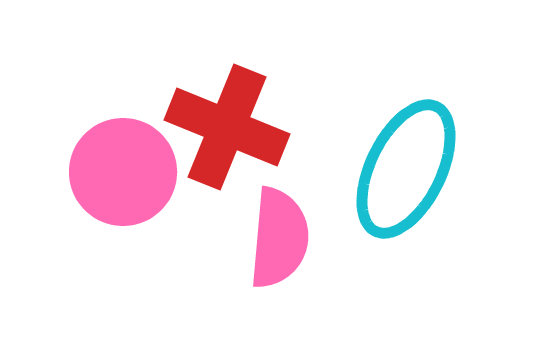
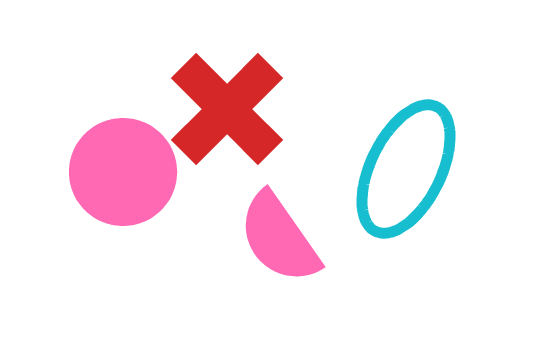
red cross: moved 18 px up; rotated 23 degrees clockwise
pink semicircle: rotated 140 degrees clockwise
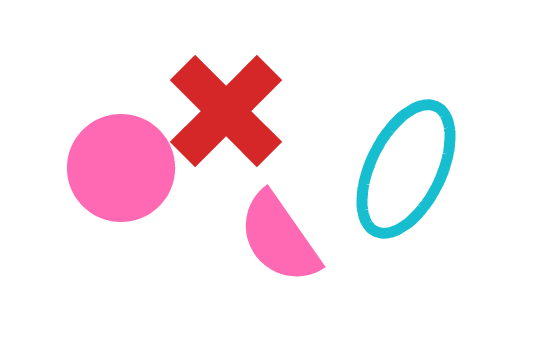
red cross: moved 1 px left, 2 px down
pink circle: moved 2 px left, 4 px up
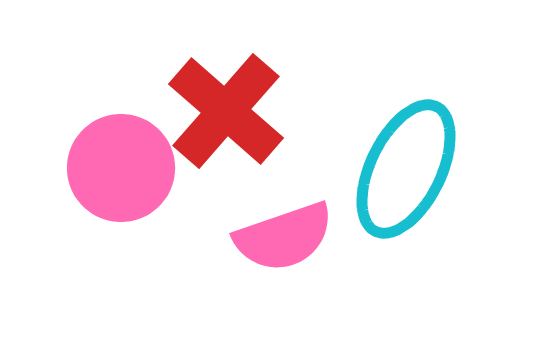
red cross: rotated 4 degrees counterclockwise
pink semicircle: moved 5 px right, 1 px up; rotated 74 degrees counterclockwise
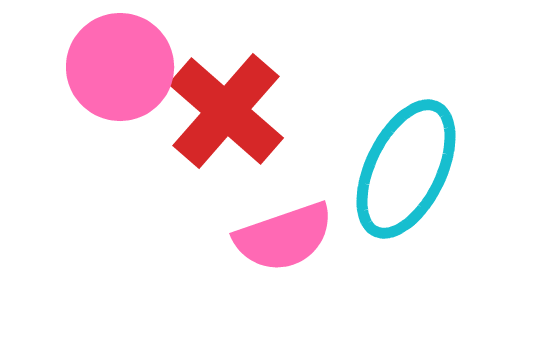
pink circle: moved 1 px left, 101 px up
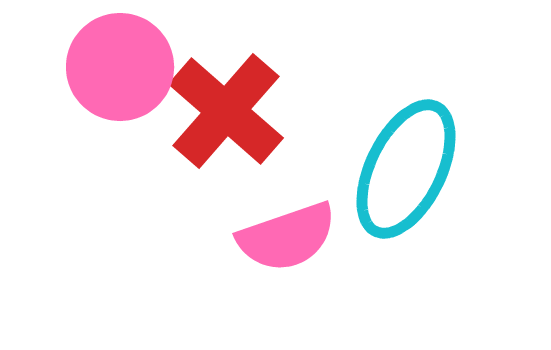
pink semicircle: moved 3 px right
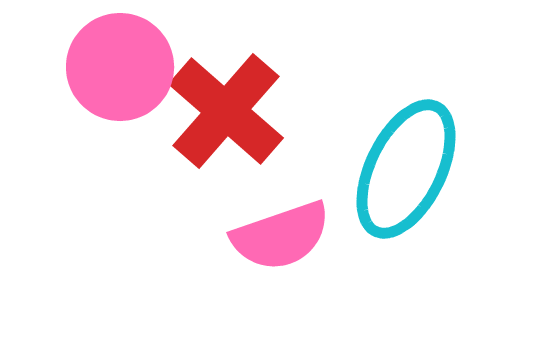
pink semicircle: moved 6 px left, 1 px up
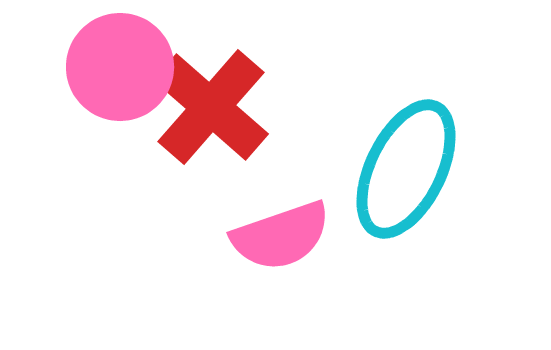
red cross: moved 15 px left, 4 px up
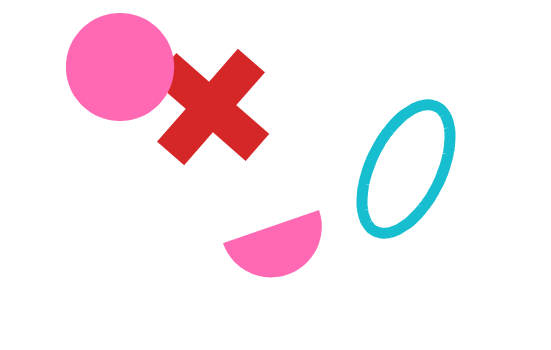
pink semicircle: moved 3 px left, 11 px down
